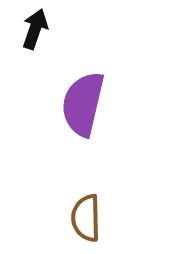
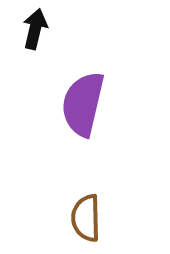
black arrow: rotated 6 degrees counterclockwise
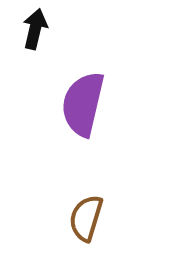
brown semicircle: rotated 18 degrees clockwise
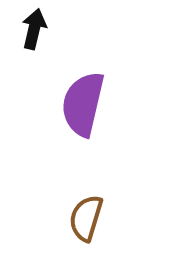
black arrow: moved 1 px left
